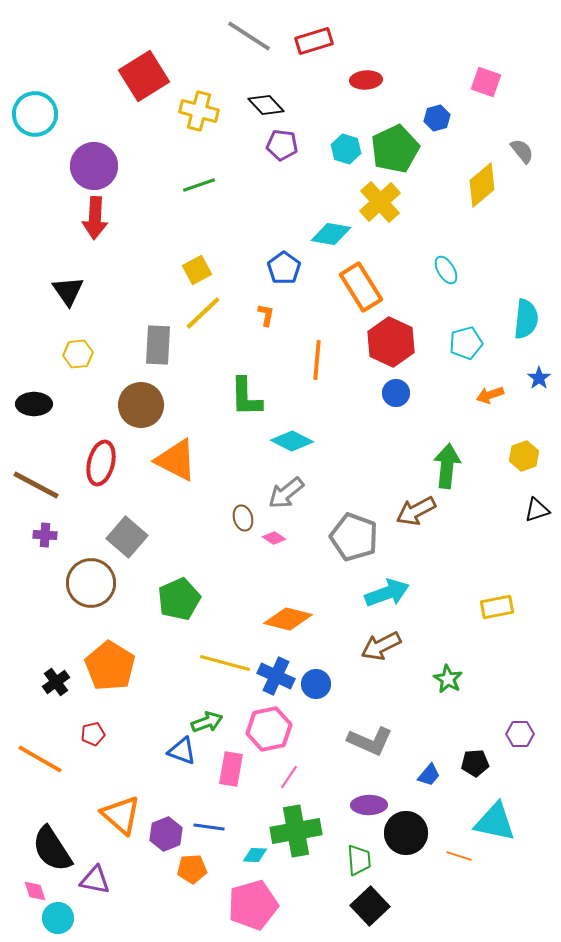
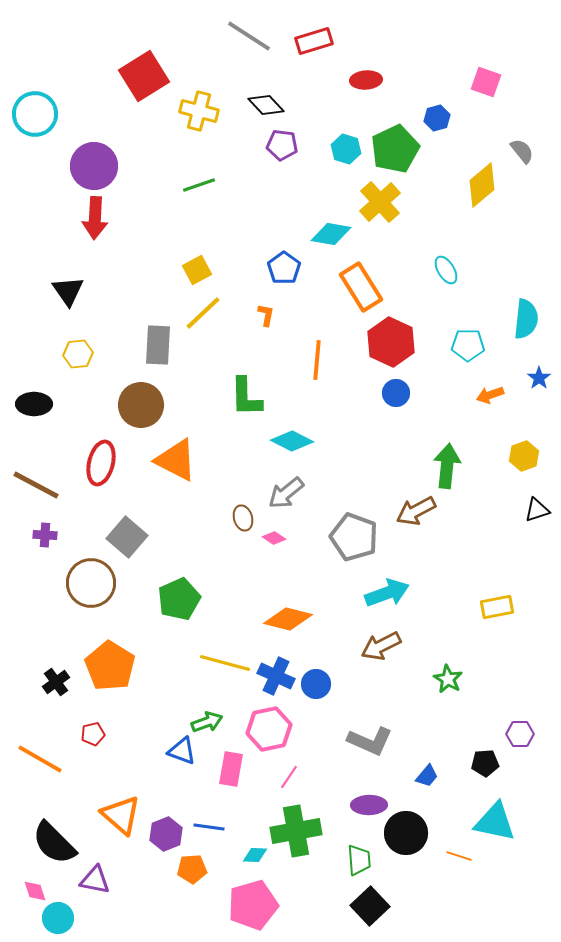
cyan pentagon at (466, 343): moved 2 px right, 2 px down; rotated 16 degrees clockwise
black pentagon at (475, 763): moved 10 px right
blue trapezoid at (429, 775): moved 2 px left, 1 px down
black semicircle at (52, 849): moved 2 px right, 6 px up; rotated 12 degrees counterclockwise
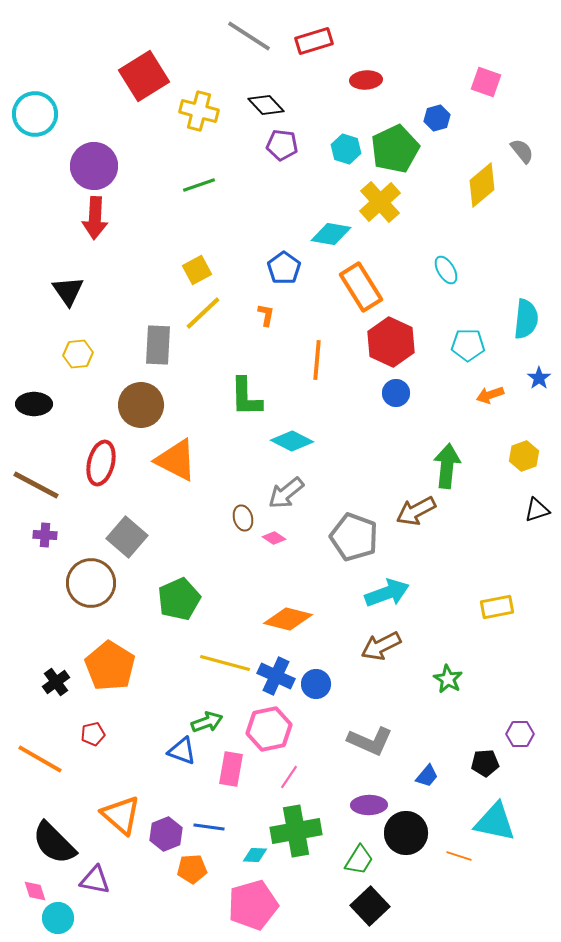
green trapezoid at (359, 860): rotated 36 degrees clockwise
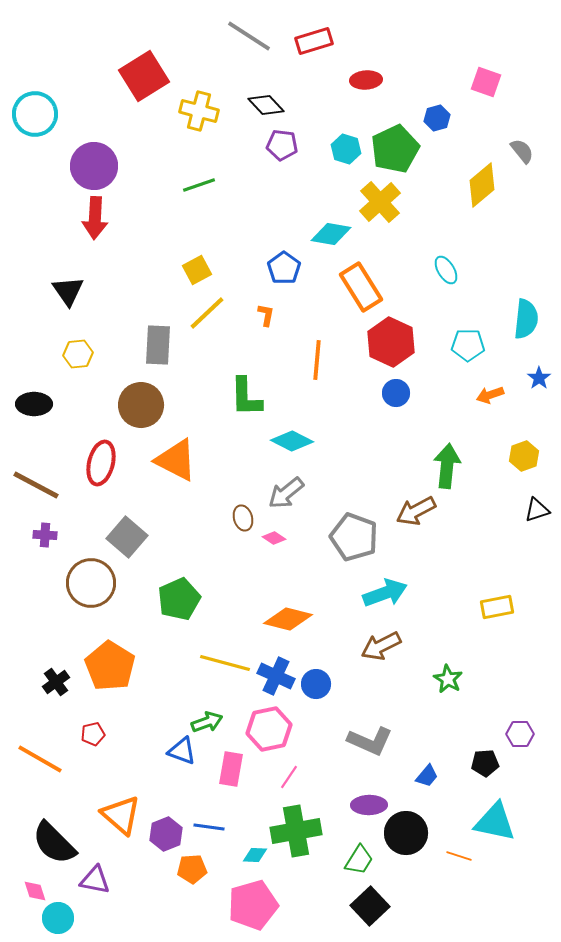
yellow line at (203, 313): moved 4 px right
cyan arrow at (387, 593): moved 2 px left
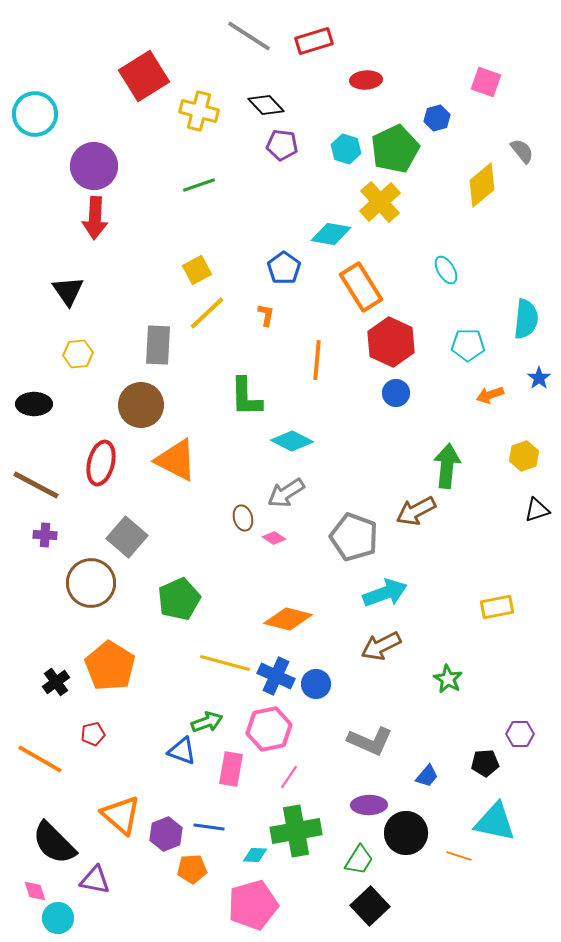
gray arrow at (286, 493): rotated 6 degrees clockwise
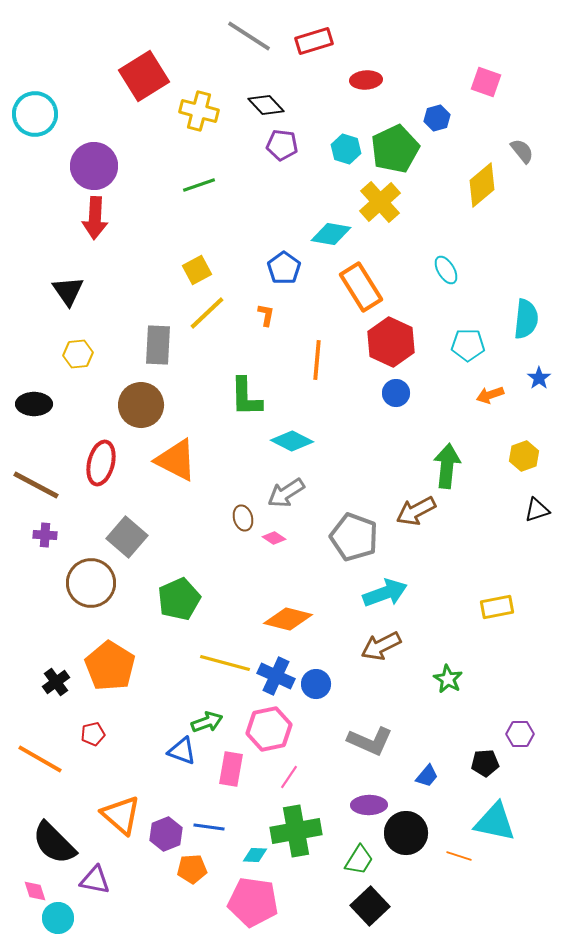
pink pentagon at (253, 905): moved 3 px up; rotated 24 degrees clockwise
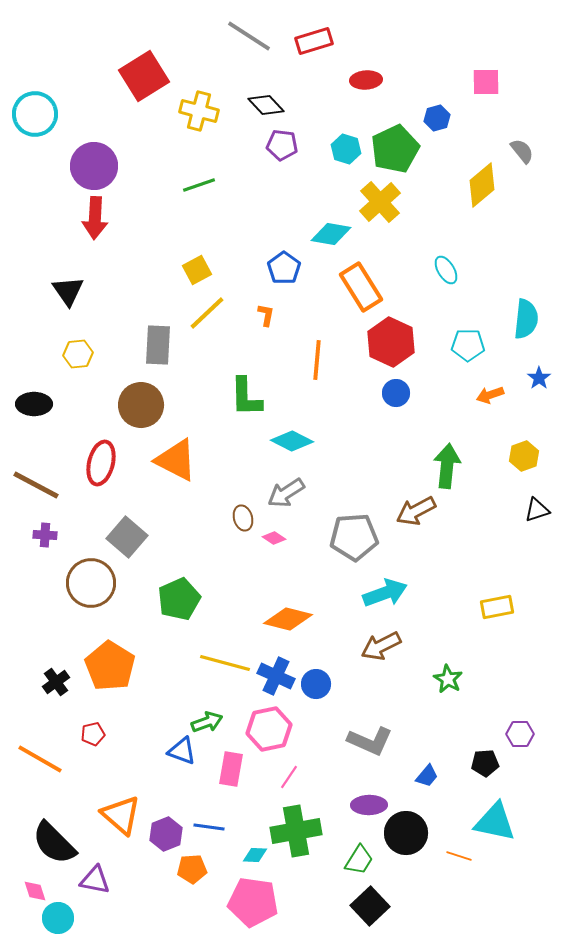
pink square at (486, 82): rotated 20 degrees counterclockwise
gray pentagon at (354, 537): rotated 24 degrees counterclockwise
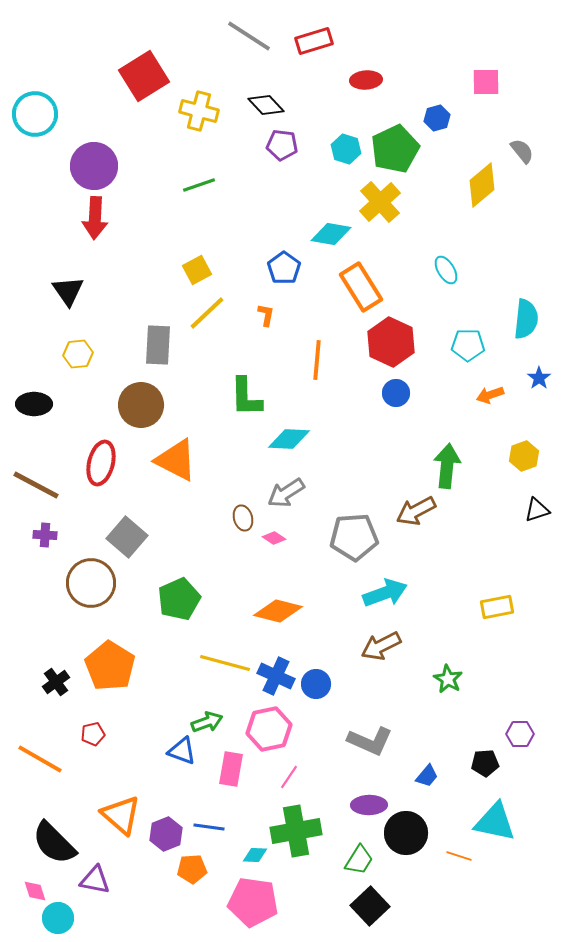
cyan diamond at (292, 441): moved 3 px left, 2 px up; rotated 24 degrees counterclockwise
orange diamond at (288, 619): moved 10 px left, 8 px up
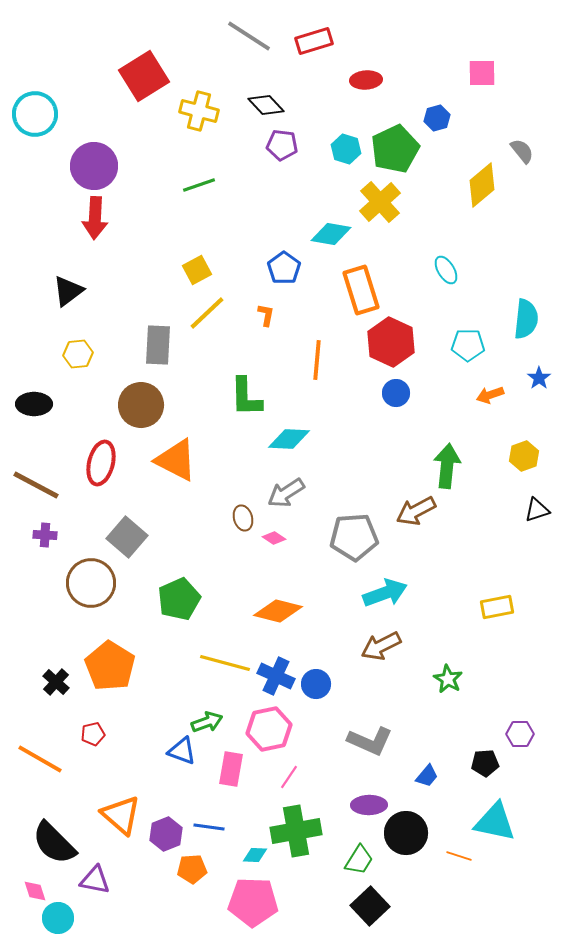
pink square at (486, 82): moved 4 px left, 9 px up
orange rectangle at (361, 287): moved 3 px down; rotated 15 degrees clockwise
black triangle at (68, 291): rotated 28 degrees clockwise
black cross at (56, 682): rotated 12 degrees counterclockwise
pink pentagon at (253, 902): rotated 6 degrees counterclockwise
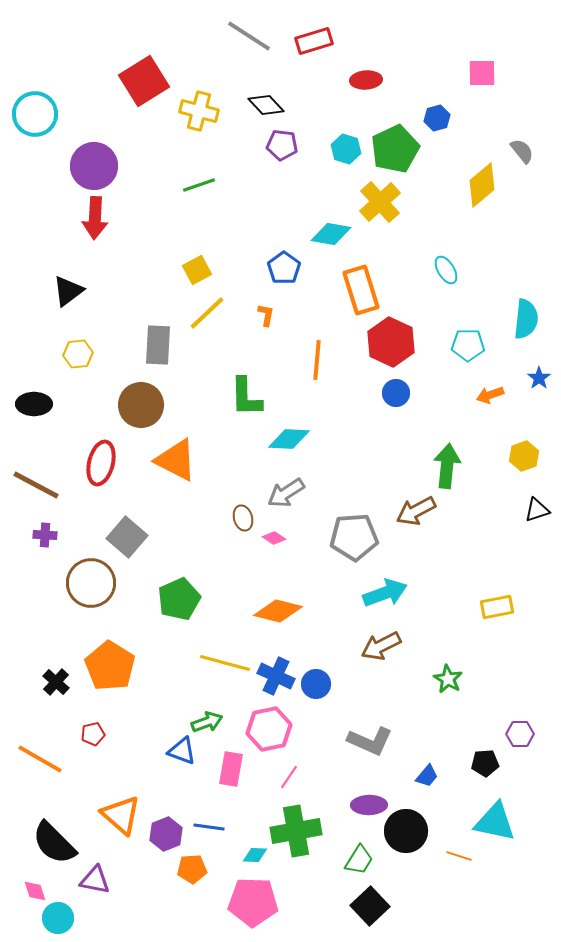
red square at (144, 76): moved 5 px down
black circle at (406, 833): moved 2 px up
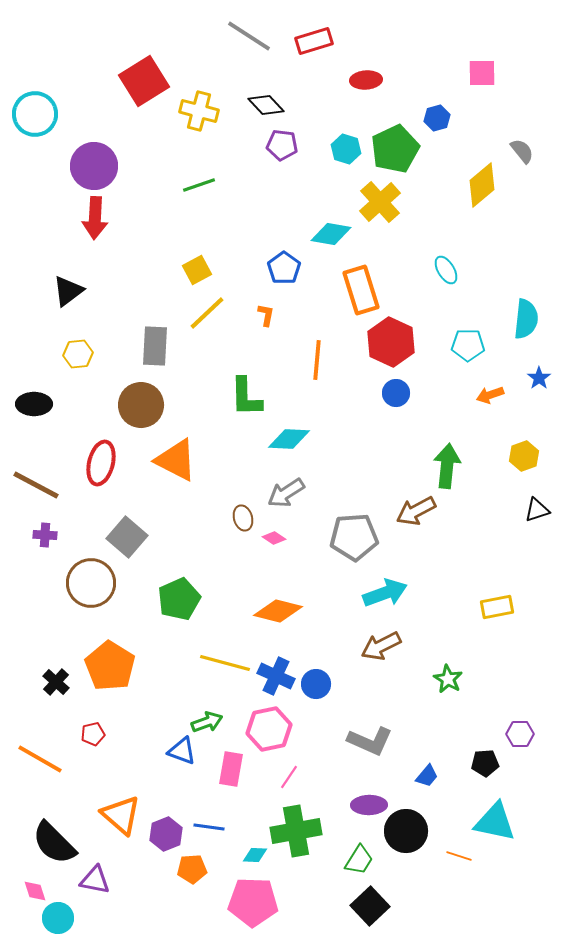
gray rectangle at (158, 345): moved 3 px left, 1 px down
